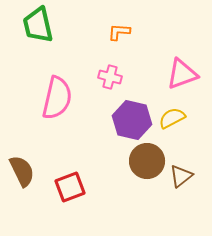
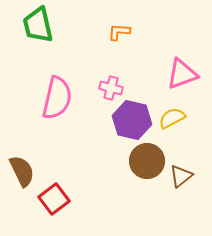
pink cross: moved 1 px right, 11 px down
red square: moved 16 px left, 12 px down; rotated 16 degrees counterclockwise
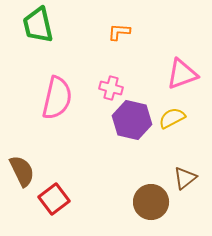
brown circle: moved 4 px right, 41 px down
brown triangle: moved 4 px right, 2 px down
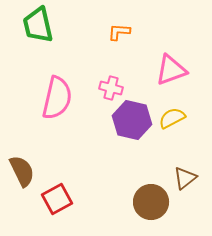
pink triangle: moved 11 px left, 4 px up
red square: moved 3 px right; rotated 8 degrees clockwise
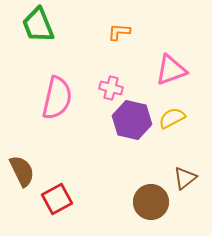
green trapezoid: rotated 9 degrees counterclockwise
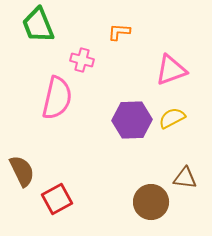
pink cross: moved 29 px left, 28 px up
purple hexagon: rotated 15 degrees counterclockwise
brown triangle: rotated 45 degrees clockwise
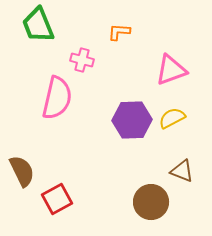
brown triangle: moved 3 px left, 7 px up; rotated 15 degrees clockwise
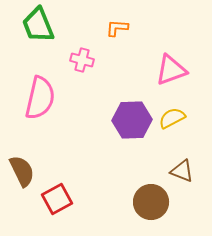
orange L-shape: moved 2 px left, 4 px up
pink semicircle: moved 17 px left
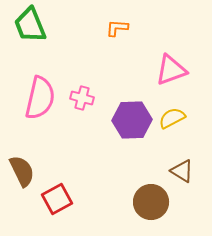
green trapezoid: moved 8 px left
pink cross: moved 38 px down
brown triangle: rotated 10 degrees clockwise
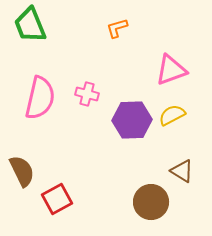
orange L-shape: rotated 20 degrees counterclockwise
pink cross: moved 5 px right, 4 px up
yellow semicircle: moved 3 px up
